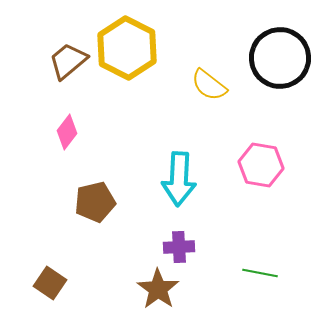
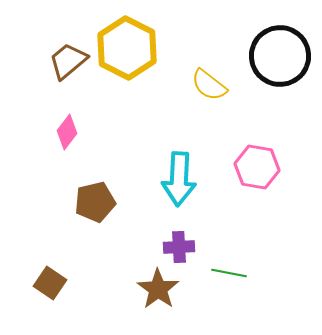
black circle: moved 2 px up
pink hexagon: moved 4 px left, 2 px down
green line: moved 31 px left
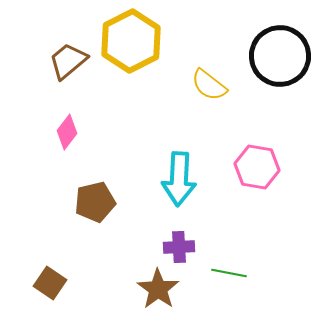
yellow hexagon: moved 4 px right, 7 px up; rotated 6 degrees clockwise
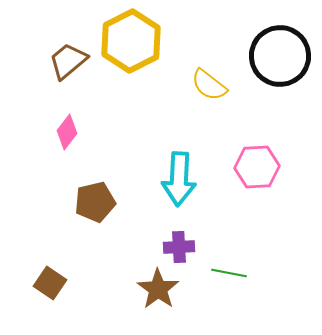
pink hexagon: rotated 12 degrees counterclockwise
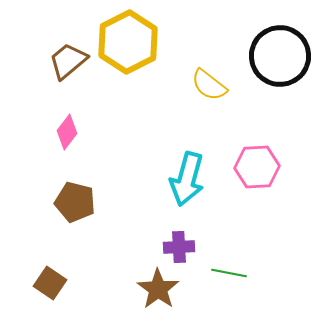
yellow hexagon: moved 3 px left, 1 px down
cyan arrow: moved 8 px right; rotated 12 degrees clockwise
brown pentagon: moved 20 px left; rotated 27 degrees clockwise
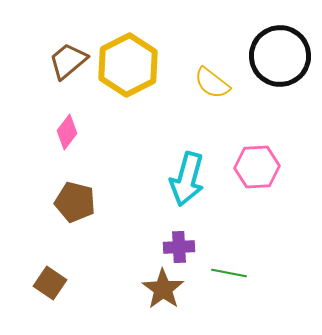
yellow hexagon: moved 23 px down
yellow semicircle: moved 3 px right, 2 px up
brown star: moved 5 px right
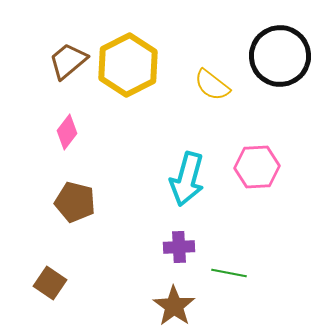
yellow semicircle: moved 2 px down
brown star: moved 11 px right, 17 px down
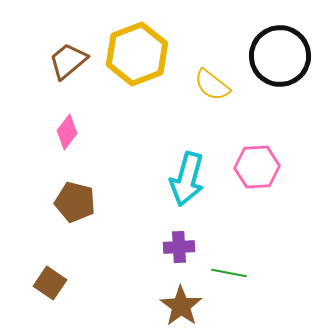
yellow hexagon: moved 9 px right, 11 px up; rotated 6 degrees clockwise
brown star: moved 7 px right
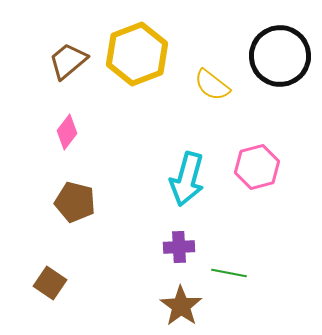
pink hexagon: rotated 12 degrees counterclockwise
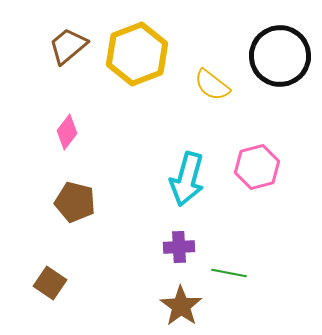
brown trapezoid: moved 15 px up
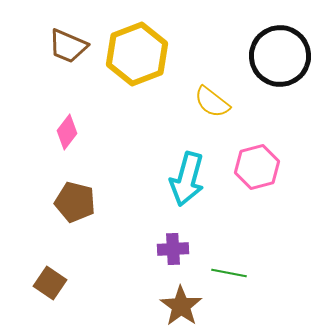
brown trapezoid: rotated 117 degrees counterclockwise
yellow semicircle: moved 17 px down
purple cross: moved 6 px left, 2 px down
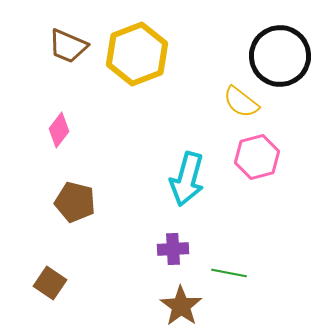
yellow semicircle: moved 29 px right
pink diamond: moved 8 px left, 2 px up
pink hexagon: moved 10 px up
